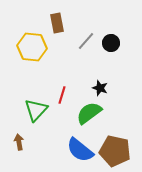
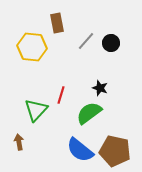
red line: moved 1 px left
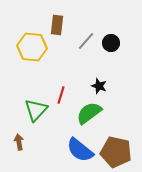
brown rectangle: moved 2 px down; rotated 18 degrees clockwise
black star: moved 1 px left, 2 px up
brown pentagon: moved 1 px right, 1 px down
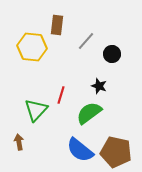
black circle: moved 1 px right, 11 px down
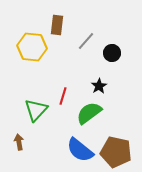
black circle: moved 1 px up
black star: rotated 21 degrees clockwise
red line: moved 2 px right, 1 px down
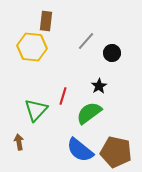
brown rectangle: moved 11 px left, 4 px up
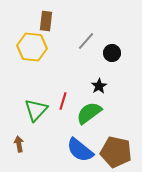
red line: moved 5 px down
brown arrow: moved 2 px down
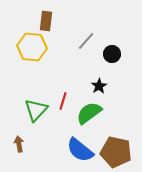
black circle: moved 1 px down
